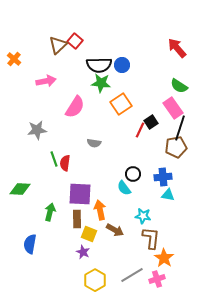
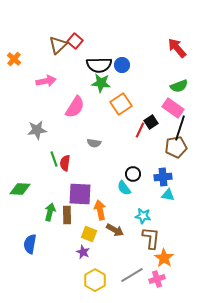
green semicircle: rotated 54 degrees counterclockwise
pink rectangle: rotated 20 degrees counterclockwise
brown rectangle: moved 10 px left, 4 px up
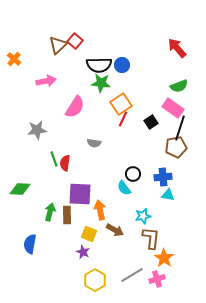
red line: moved 17 px left, 11 px up
cyan star: rotated 21 degrees counterclockwise
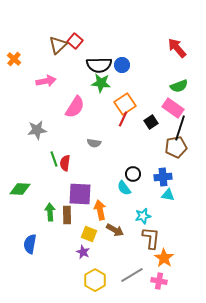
orange square: moved 4 px right
green arrow: rotated 18 degrees counterclockwise
pink cross: moved 2 px right, 2 px down; rotated 28 degrees clockwise
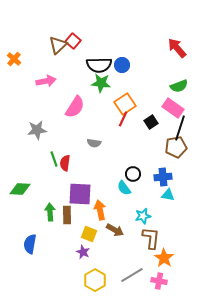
red square: moved 2 px left
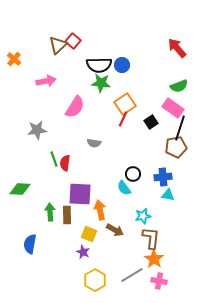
orange star: moved 10 px left, 1 px down
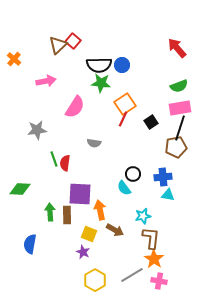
pink rectangle: moved 7 px right; rotated 45 degrees counterclockwise
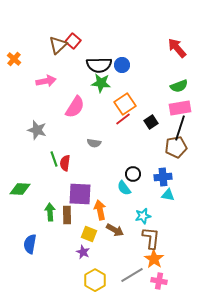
red line: rotated 28 degrees clockwise
gray star: rotated 24 degrees clockwise
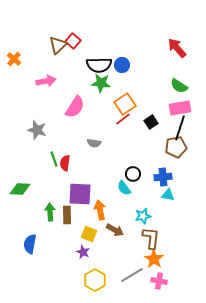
green semicircle: rotated 54 degrees clockwise
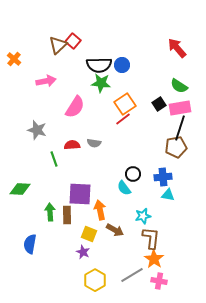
black square: moved 8 px right, 18 px up
red semicircle: moved 7 px right, 18 px up; rotated 77 degrees clockwise
